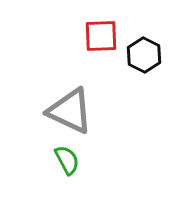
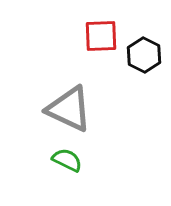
gray triangle: moved 1 px left, 2 px up
green semicircle: rotated 36 degrees counterclockwise
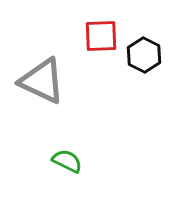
gray triangle: moved 27 px left, 28 px up
green semicircle: moved 1 px down
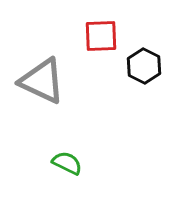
black hexagon: moved 11 px down
green semicircle: moved 2 px down
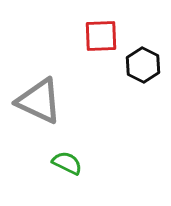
black hexagon: moved 1 px left, 1 px up
gray triangle: moved 3 px left, 20 px down
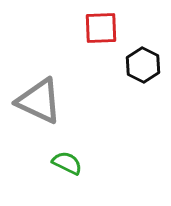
red square: moved 8 px up
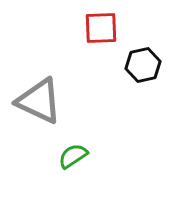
black hexagon: rotated 20 degrees clockwise
green semicircle: moved 6 px right, 7 px up; rotated 60 degrees counterclockwise
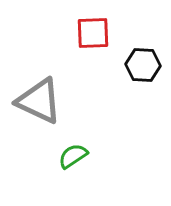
red square: moved 8 px left, 5 px down
black hexagon: rotated 16 degrees clockwise
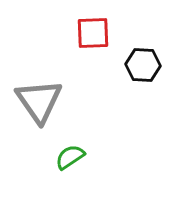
gray triangle: rotated 30 degrees clockwise
green semicircle: moved 3 px left, 1 px down
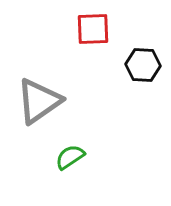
red square: moved 4 px up
gray triangle: rotated 30 degrees clockwise
